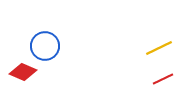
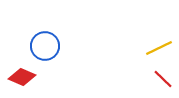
red diamond: moved 1 px left, 5 px down
red line: rotated 70 degrees clockwise
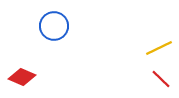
blue circle: moved 9 px right, 20 px up
red line: moved 2 px left
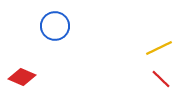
blue circle: moved 1 px right
